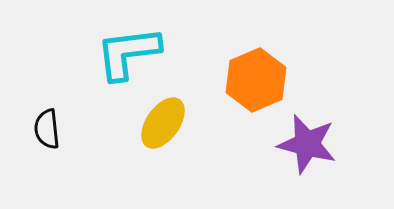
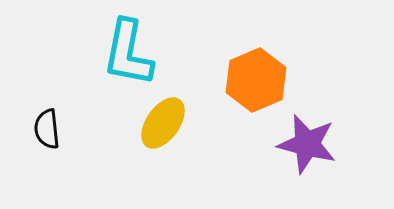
cyan L-shape: rotated 72 degrees counterclockwise
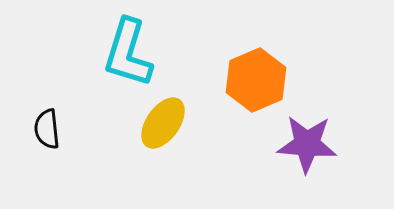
cyan L-shape: rotated 6 degrees clockwise
purple star: rotated 10 degrees counterclockwise
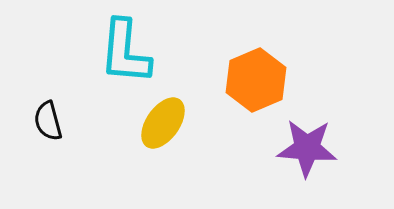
cyan L-shape: moved 3 px left, 1 px up; rotated 12 degrees counterclockwise
black semicircle: moved 1 px right, 8 px up; rotated 9 degrees counterclockwise
purple star: moved 4 px down
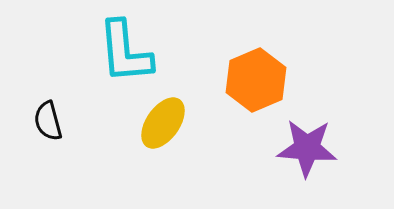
cyan L-shape: rotated 10 degrees counterclockwise
